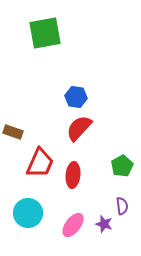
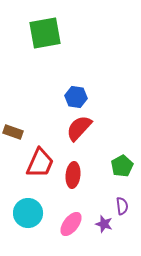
pink ellipse: moved 2 px left, 1 px up
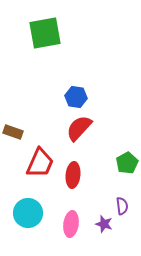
green pentagon: moved 5 px right, 3 px up
pink ellipse: rotated 30 degrees counterclockwise
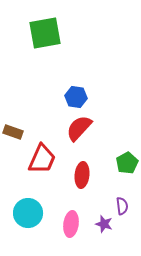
red trapezoid: moved 2 px right, 4 px up
red ellipse: moved 9 px right
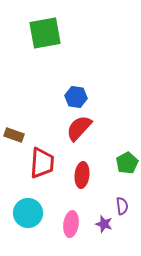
brown rectangle: moved 1 px right, 3 px down
red trapezoid: moved 4 px down; rotated 20 degrees counterclockwise
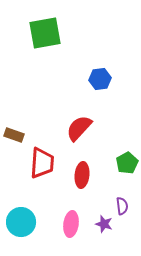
blue hexagon: moved 24 px right, 18 px up; rotated 15 degrees counterclockwise
cyan circle: moved 7 px left, 9 px down
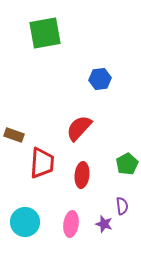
green pentagon: moved 1 px down
cyan circle: moved 4 px right
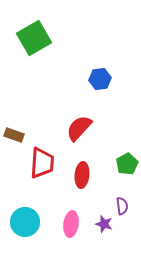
green square: moved 11 px left, 5 px down; rotated 20 degrees counterclockwise
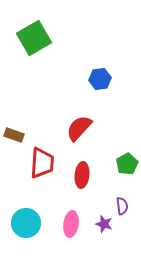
cyan circle: moved 1 px right, 1 px down
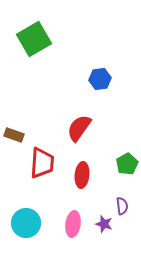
green square: moved 1 px down
red semicircle: rotated 8 degrees counterclockwise
pink ellipse: moved 2 px right
